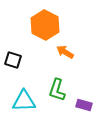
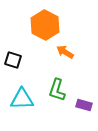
cyan triangle: moved 2 px left, 2 px up
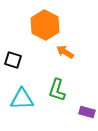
purple rectangle: moved 3 px right, 7 px down
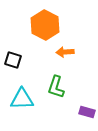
orange arrow: rotated 36 degrees counterclockwise
green L-shape: moved 1 px left, 3 px up
